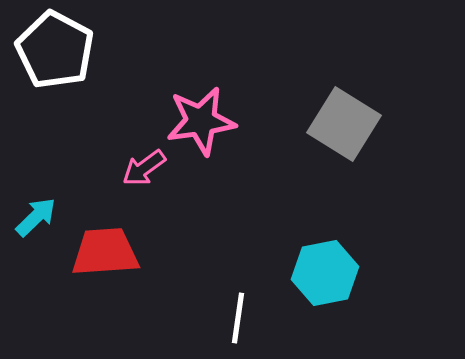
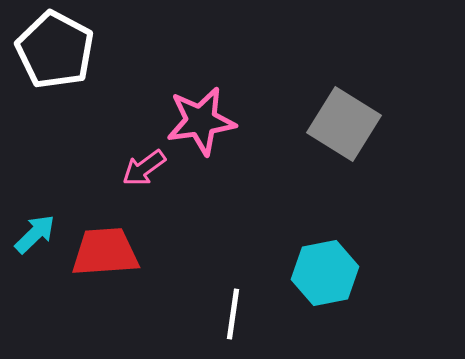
cyan arrow: moved 1 px left, 17 px down
white line: moved 5 px left, 4 px up
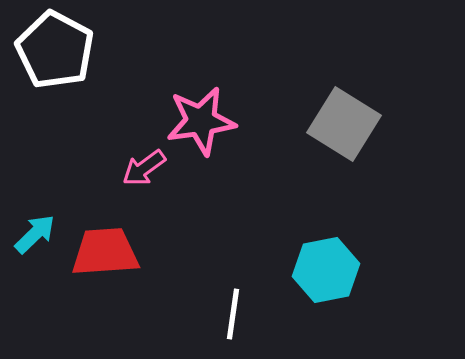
cyan hexagon: moved 1 px right, 3 px up
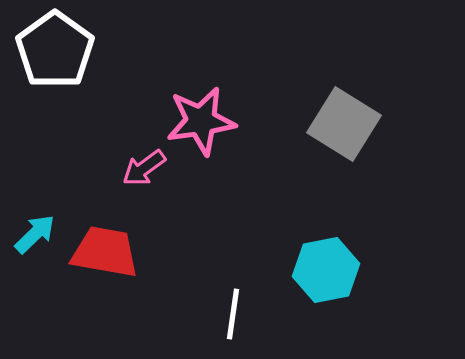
white pentagon: rotated 8 degrees clockwise
red trapezoid: rotated 14 degrees clockwise
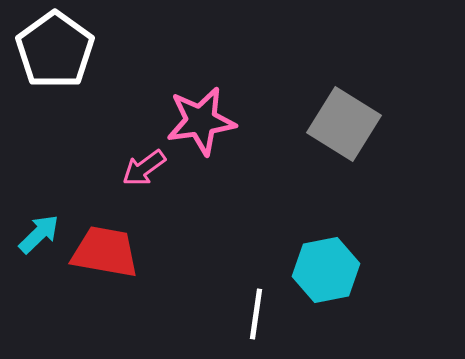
cyan arrow: moved 4 px right
white line: moved 23 px right
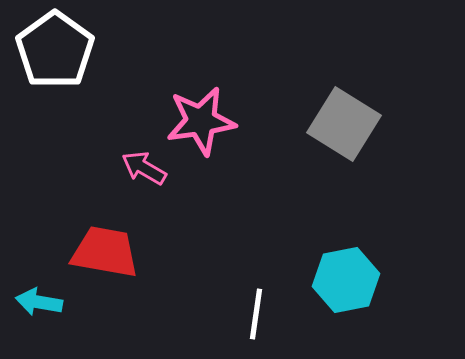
pink arrow: rotated 66 degrees clockwise
cyan arrow: moved 68 px down; rotated 126 degrees counterclockwise
cyan hexagon: moved 20 px right, 10 px down
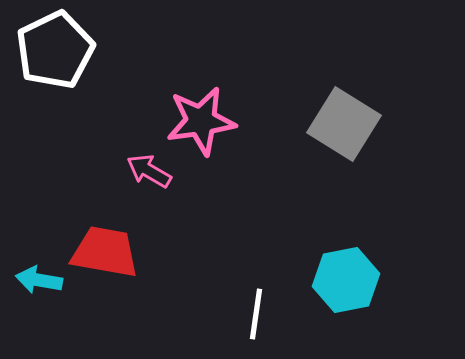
white pentagon: rotated 10 degrees clockwise
pink arrow: moved 5 px right, 3 px down
cyan arrow: moved 22 px up
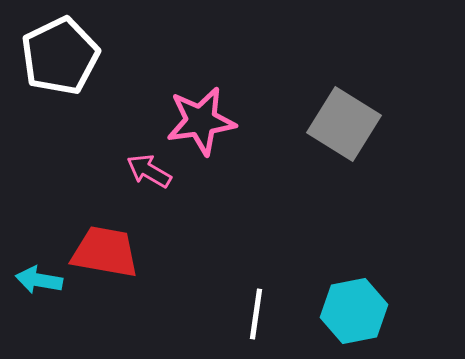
white pentagon: moved 5 px right, 6 px down
cyan hexagon: moved 8 px right, 31 px down
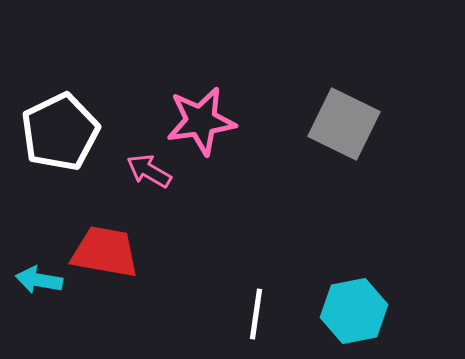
white pentagon: moved 76 px down
gray square: rotated 6 degrees counterclockwise
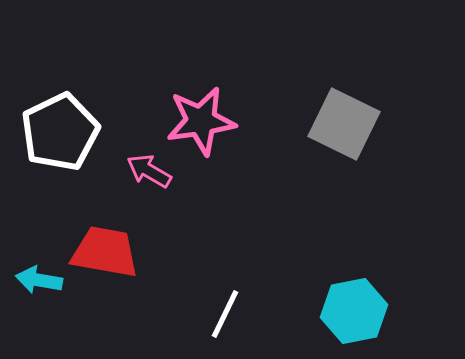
white line: moved 31 px left; rotated 18 degrees clockwise
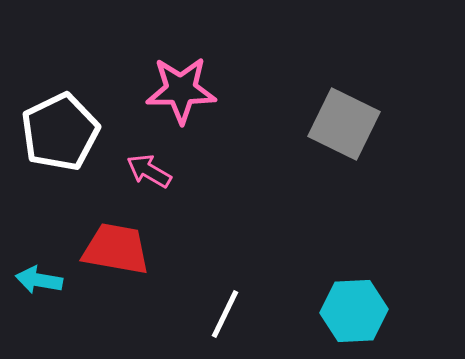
pink star: moved 20 px left, 31 px up; rotated 8 degrees clockwise
red trapezoid: moved 11 px right, 3 px up
cyan hexagon: rotated 8 degrees clockwise
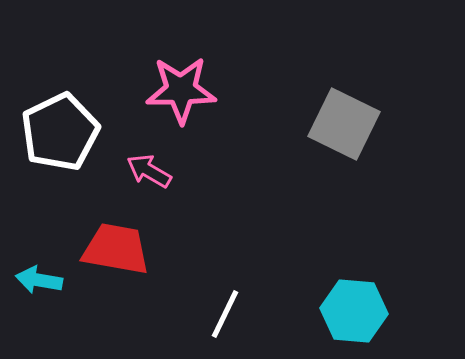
cyan hexagon: rotated 8 degrees clockwise
